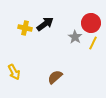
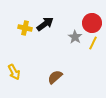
red circle: moved 1 px right
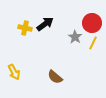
brown semicircle: rotated 98 degrees counterclockwise
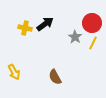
brown semicircle: rotated 21 degrees clockwise
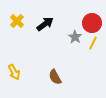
yellow cross: moved 8 px left, 7 px up; rotated 32 degrees clockwise
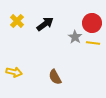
yellow line: rotated 72 degrees clockwise
yellow arrow: rotated 49 degrees counterclockwise
